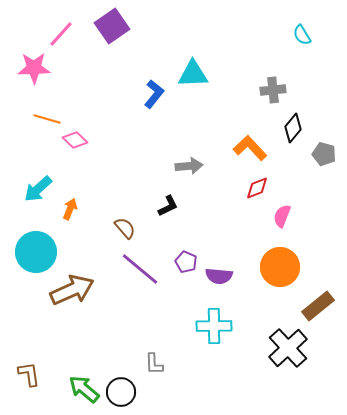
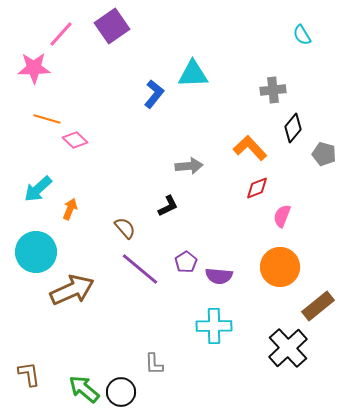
purple pentagon: rotated 15 degrees clockwise
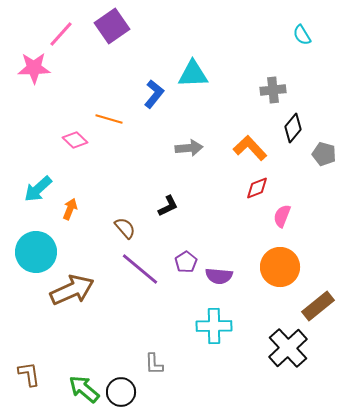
orange line: moved 62 px right
gray arrow: moved 18 px up
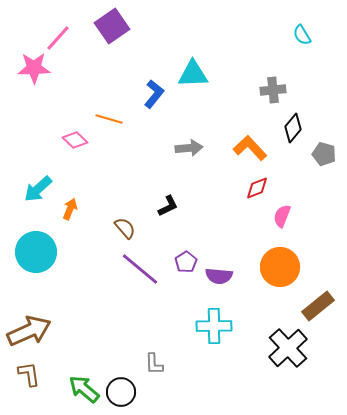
pink line: moved 3 px left, 4 px down
brown arrow: moved 43 px left, 41 px down
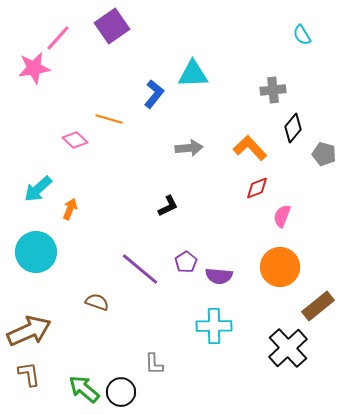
pink star: rotated 8 degrees counterclockwise
brown semicircle: moved 28 px left, 74 px down; rotated 30 degrees counterclockwise
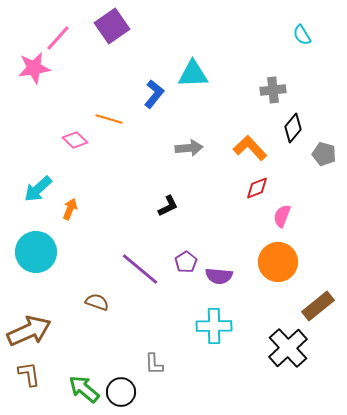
orange circle: moved 2 px left, 5 px up
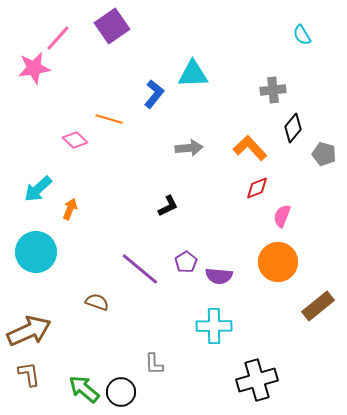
black cross: moved 31 px left, 32 px down; rotated 27 degrees clockwise
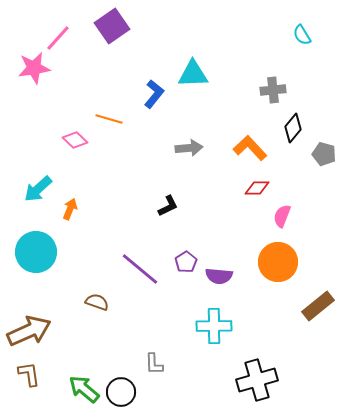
red diamond: rotated 20 degrees clockwise
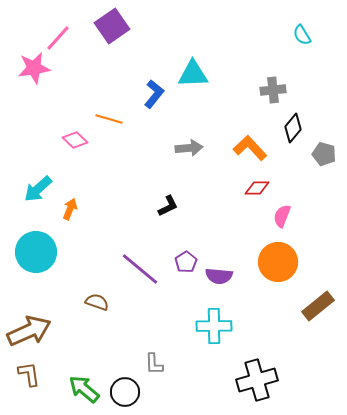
black circle: moved 4 px right
